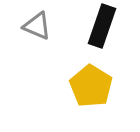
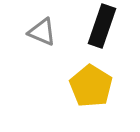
gray triangle: moved 5 px right, 6 px down
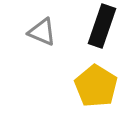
yellow pentagon: moved 5 px right
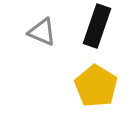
black rectangle: moved 5 px left
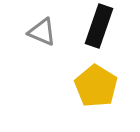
black rectangle: moved 2 px right
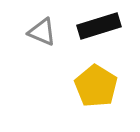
black rectangle: rotated 54 degrees clockwise
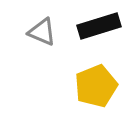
yellow pentagon: rotated 18 degrees clockwise
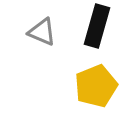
black rectangle: moved 2 px left; rotated 57 degrees counterclockwise
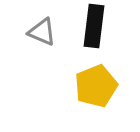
black rectangle: moved 3 px left; rotated 9 degrees counterclockwise
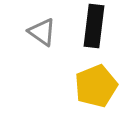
gray triangle: rotated 12 degrees clockwise
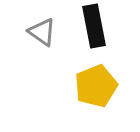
black rectangle: rotated 18 degrees counterclockwise
